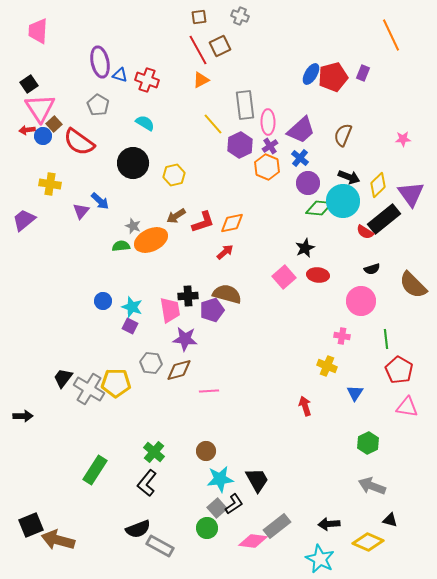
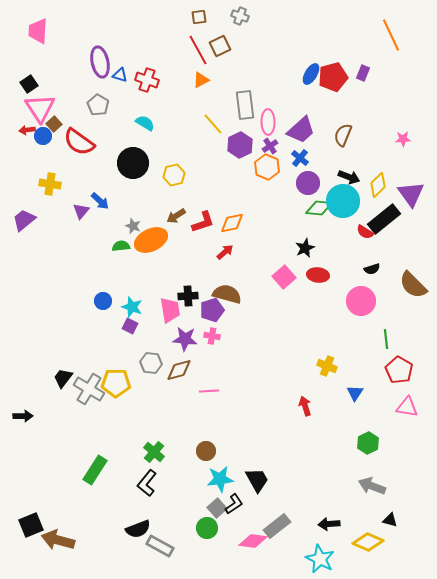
pink cross at (342, 336): moved 130 px left
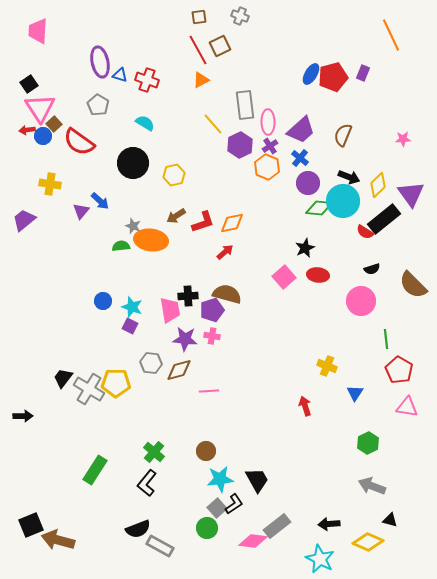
orange ellipse at (151, 240): rotated 32 degrees clockwise
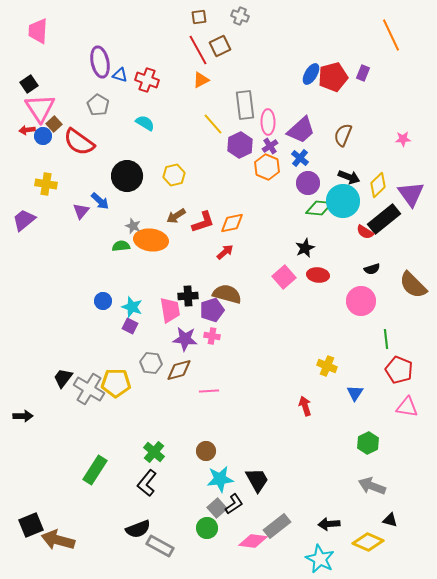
black circle at (133, 163): moved 6 px left, 13 px down
yellow cross at (50, 184): moved 4 px left
red pentagon at (399, 370): rotated 8 degrees counterclockwise
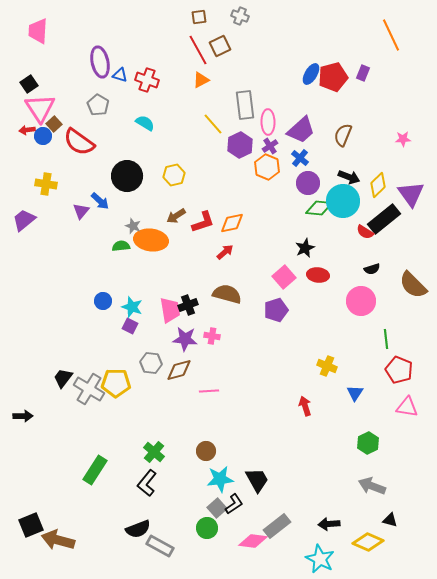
black cross at (188, 296): moved 9 px down; rotated 18 degrees counterclockwise
purple pentagon at (212, 310): moved 64 px right
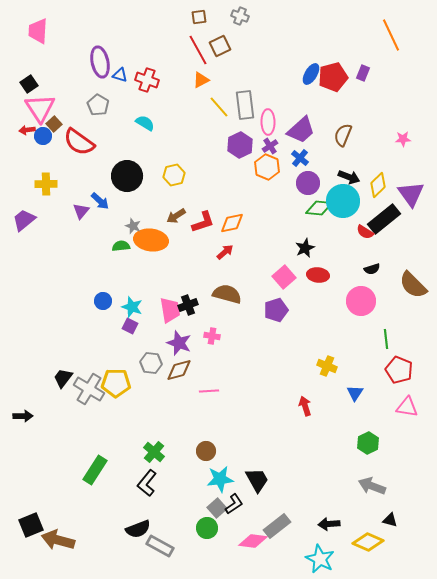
yellow line at (213, 124): moved 6 px right, 17 px up
yellow cross at (46, 184): rotated 10 degrees counterclockwise
purple star at (185, 339): moved 6 px left, 4 px down; rotated 15 degrees clockwise
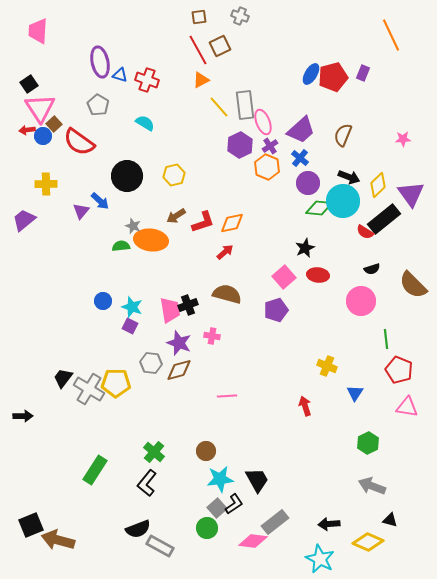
pink ellipse at (268, 122): moved 5 px left; rotated 20 degrees counterclockwise
pink line at (209, 391): moved 18 px right, 5 px down
gray rectangle at (277, 526): moved 2 px left, 4 px up
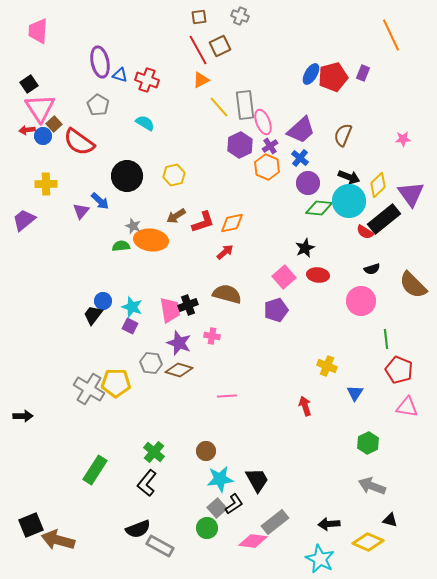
cyan circle at (343, 201): moved 6 px right
brown diamond at (179, 370): rotated 32 degrees clockwise
black trapezoid at (63, 378): moved 30 px right, 63 px up
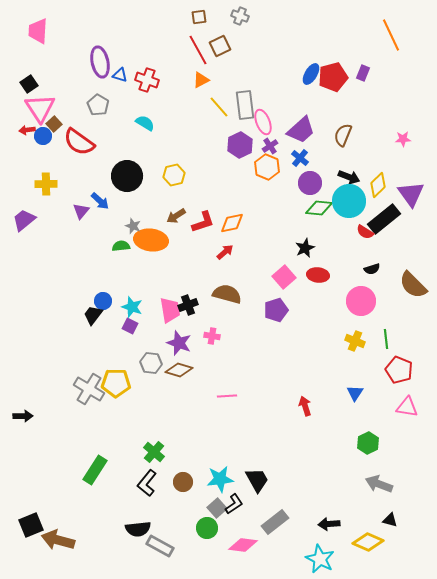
purple circle at (308, 183): moved 2 px right
yellow cross at (327, 366): moved 28 px right, 25 px up
brown circle at (206, 451): moved 23 px left, 31 px down
gray arrow at (372, 486): moved 7 px right, 2 px up
black semicircle at (138, 529): rotated 15 degrees clockwise
pink diamond at (253, 541): moved 10 px left, 4 px down
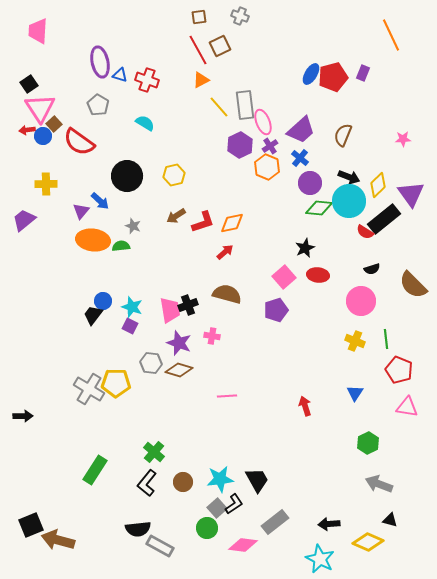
orange ellipse at (151, 240): moved 58 px left
